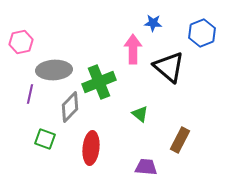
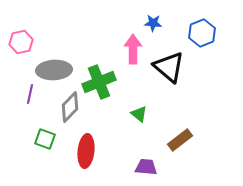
green triangle: moved 1 px left
brown rectangle: rotated 25 degrees clockwise
red ellipse: moved 5 px left, 3 px down
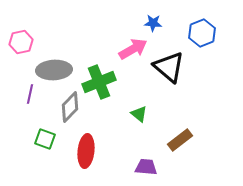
pink arrow: rotated 60 degrees clockwise
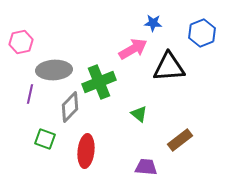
black triangle: rotated 44 degrees counterclockwise
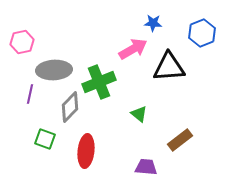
pink hexagon: moved 1 px right
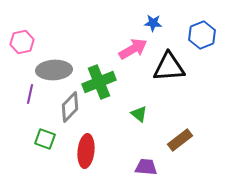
blue hexagon: moved 2 px down
